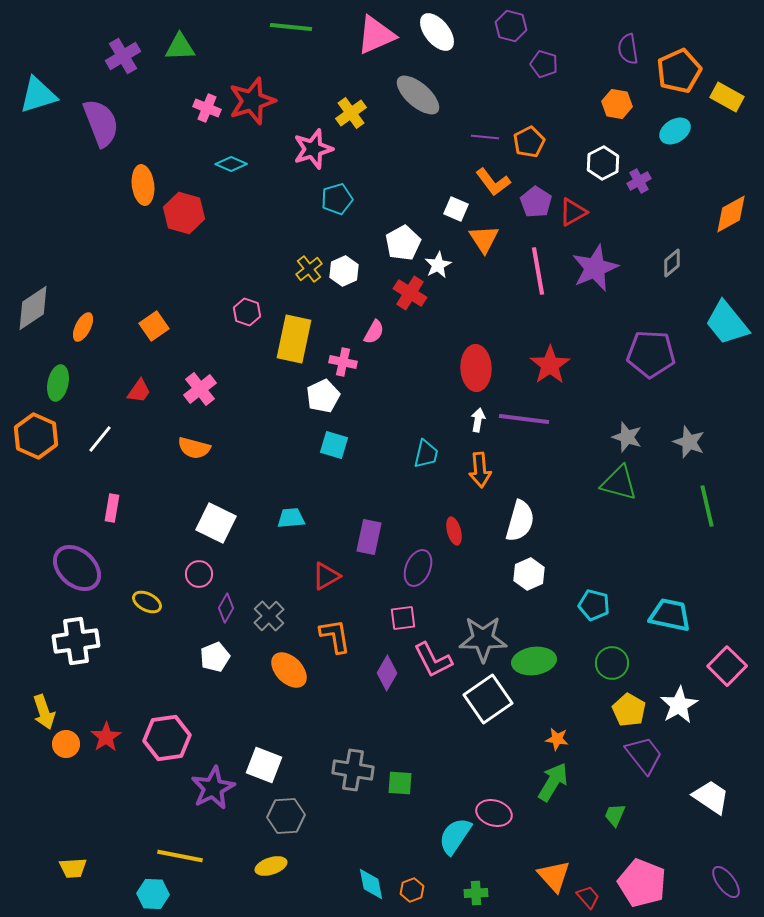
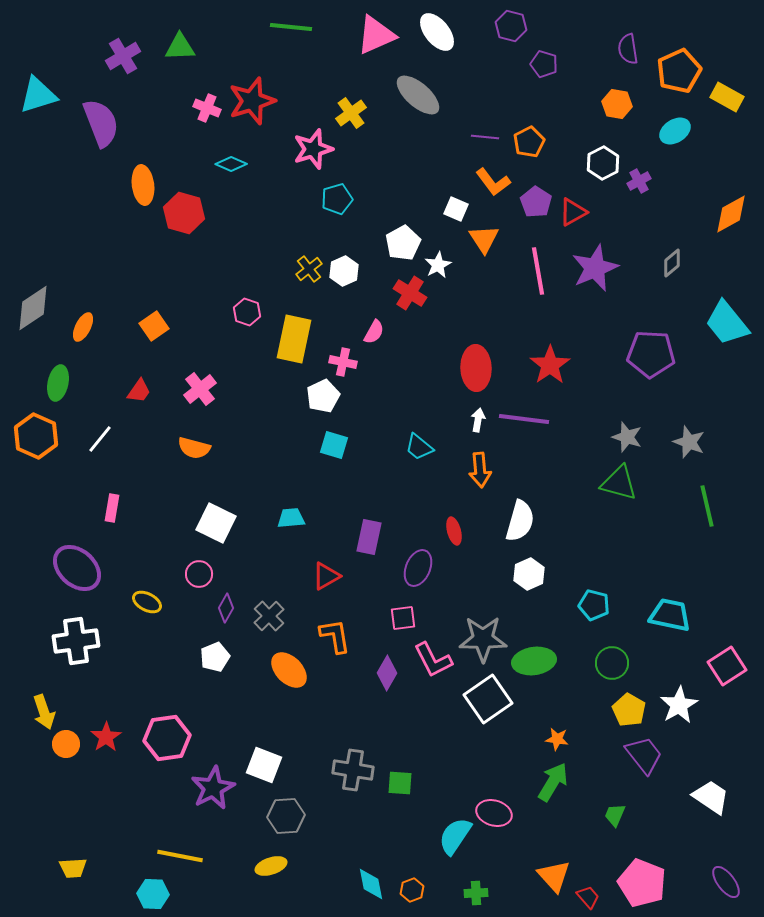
cyan trapezoid at (426, 454): moved 7 px left, 7 px up; rotated 116 degrees clockwise
pink square at (727, 666): rotated 12 degrees clockwise
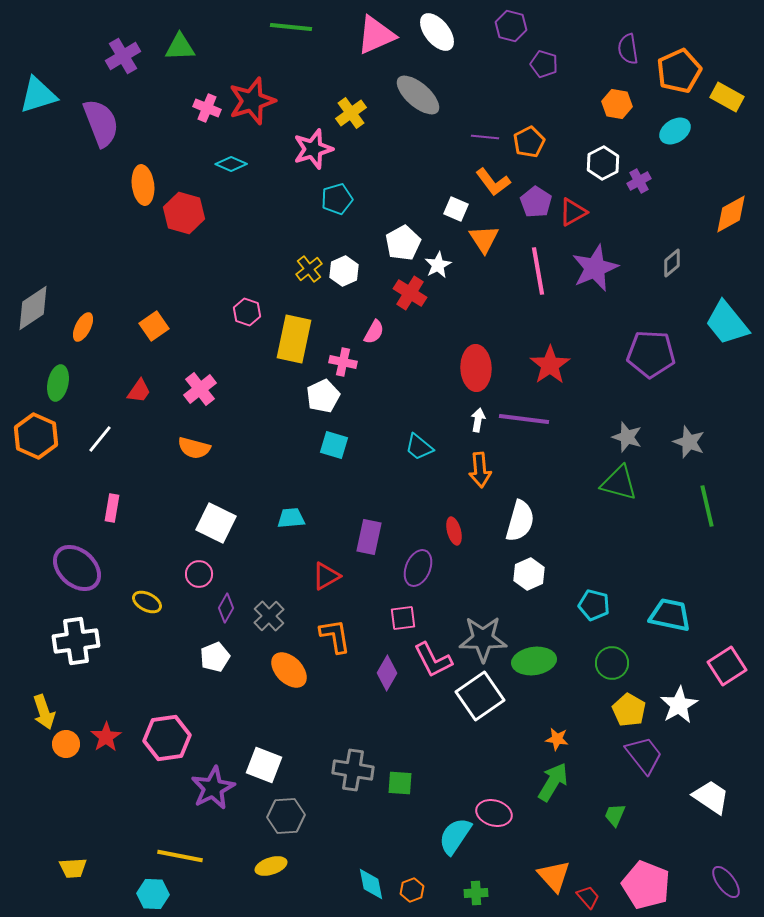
white square at (488, 699): moved 8 px left, 3 px up
pink pentagon at (642, 883): moved 4 px right, 2 px down
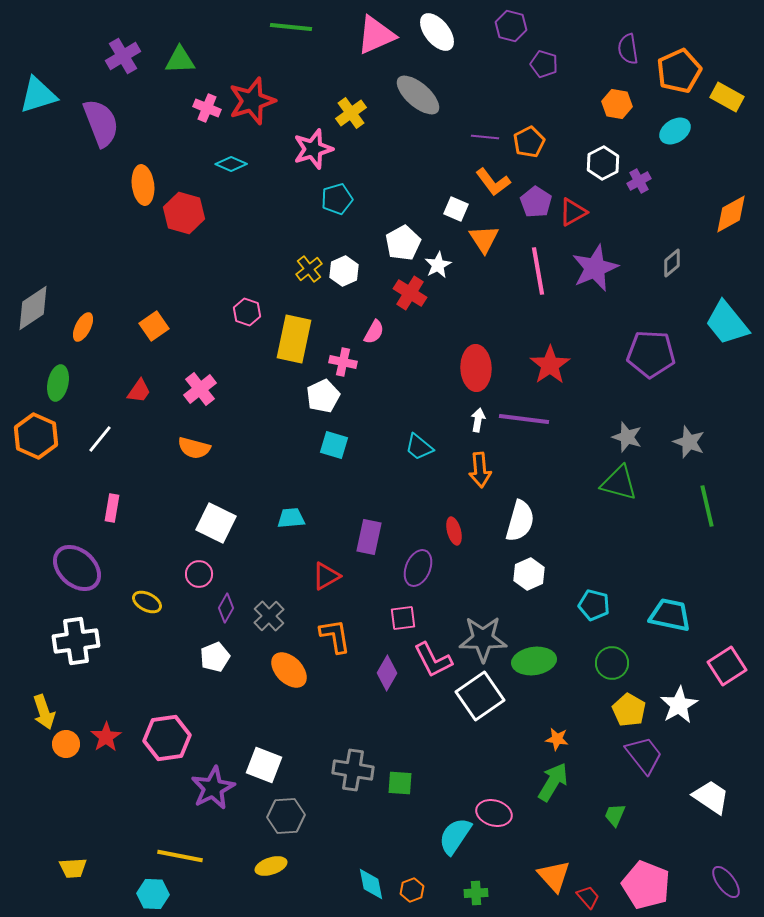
green triangle at (180, 47): moved 13 px down
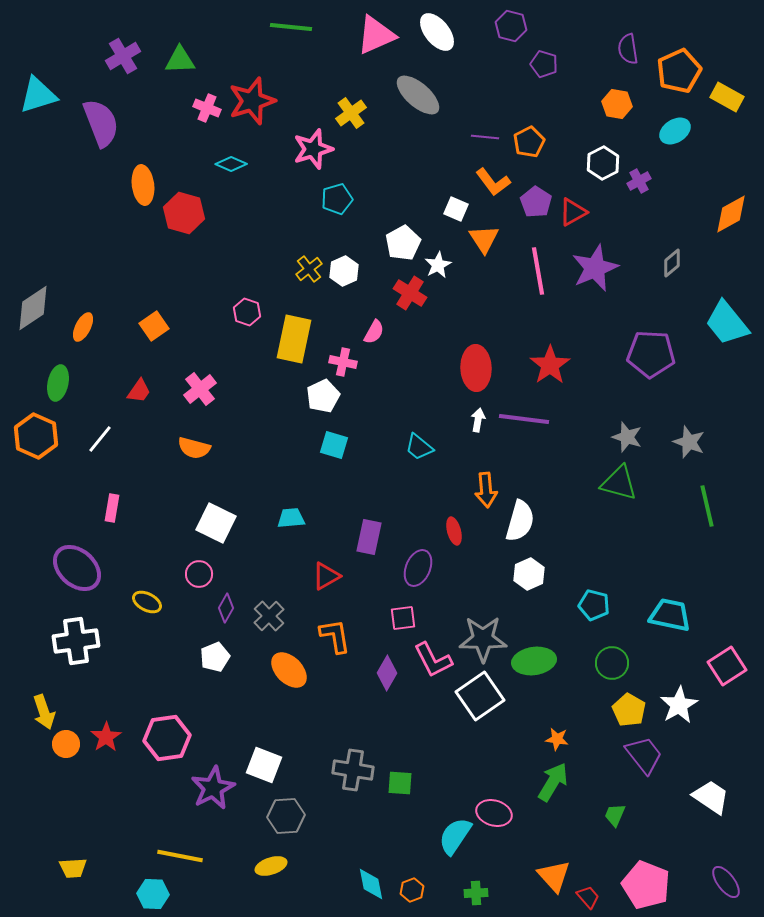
orange arrow at (480, 470): moved 6 px right, 20 px down
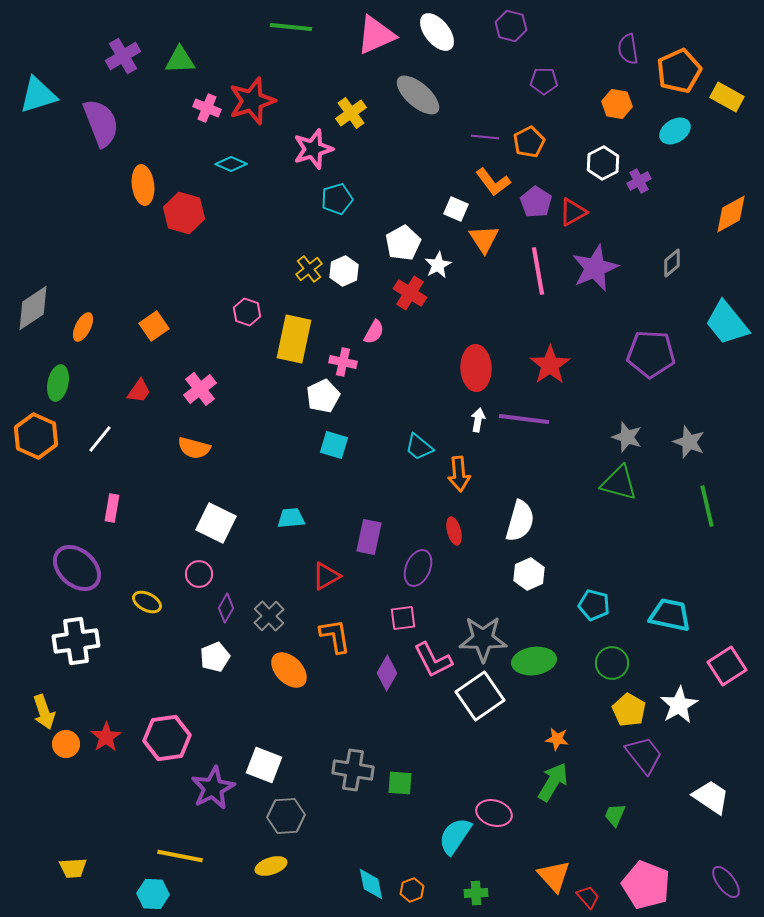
purple pentagon at (544, 64): moved 17 px down; rotated 16 degrees counterclockwise
orange arrow at (486, 490): moved 27 px left, 16 px up
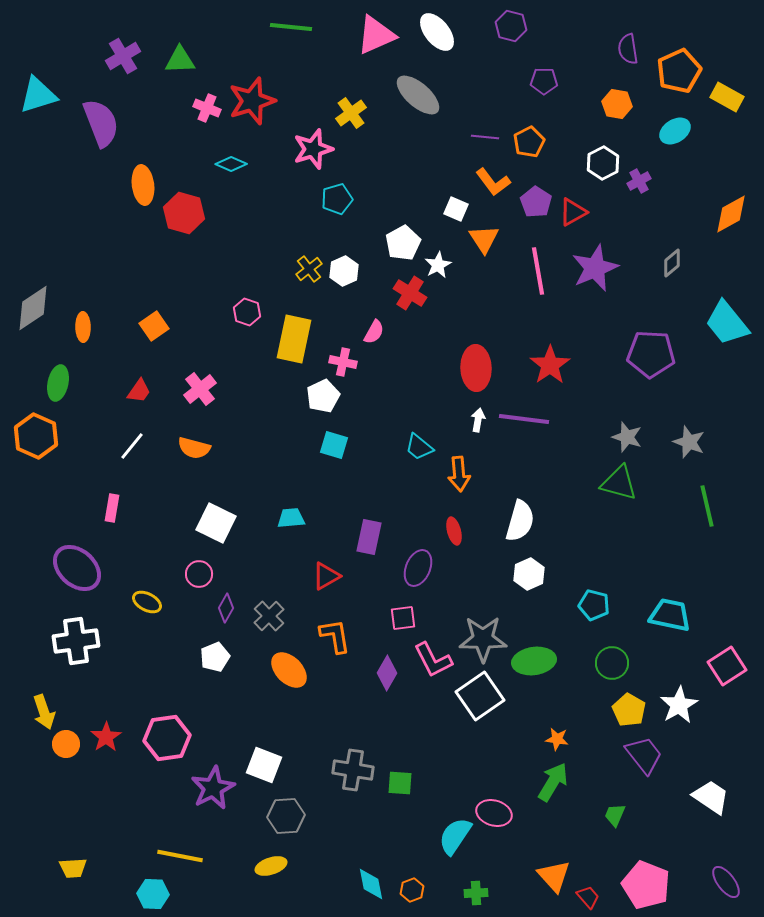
orange ellipse at (83, 327): rotated 28 degrees counterclockwise
white line at (100, 439): moved 32 px right, 7 px down
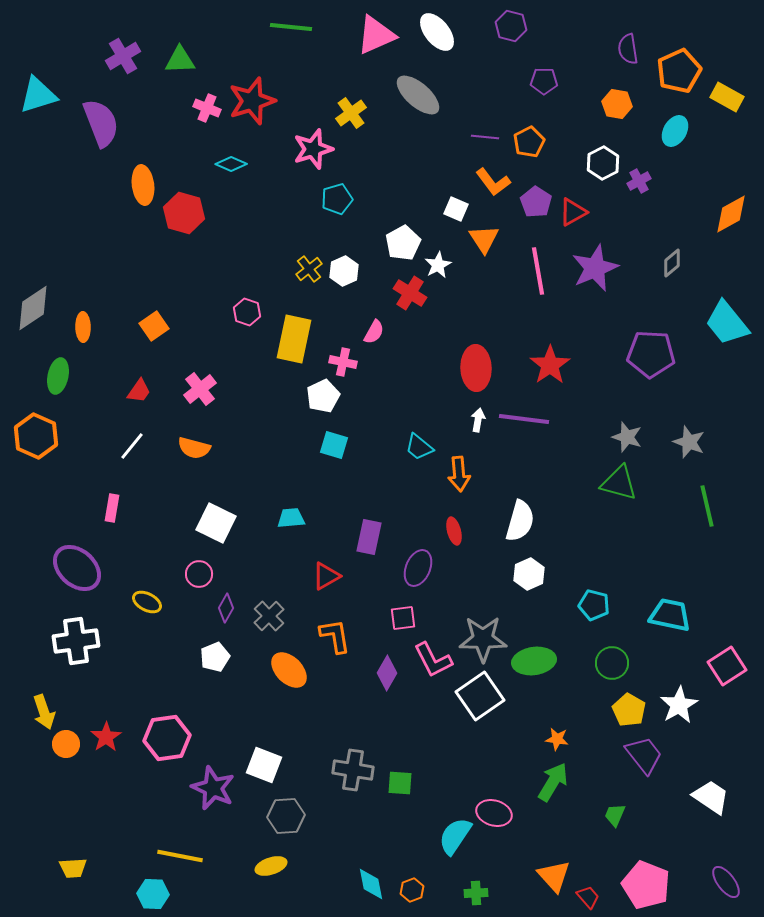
cyan ellipse at (675, 131): rotated 28 degrees counterclockwise
green ellipse at (58, 383): moved 7 px up
purple star at (213, 788): rotated 21 degrees counterclockwise
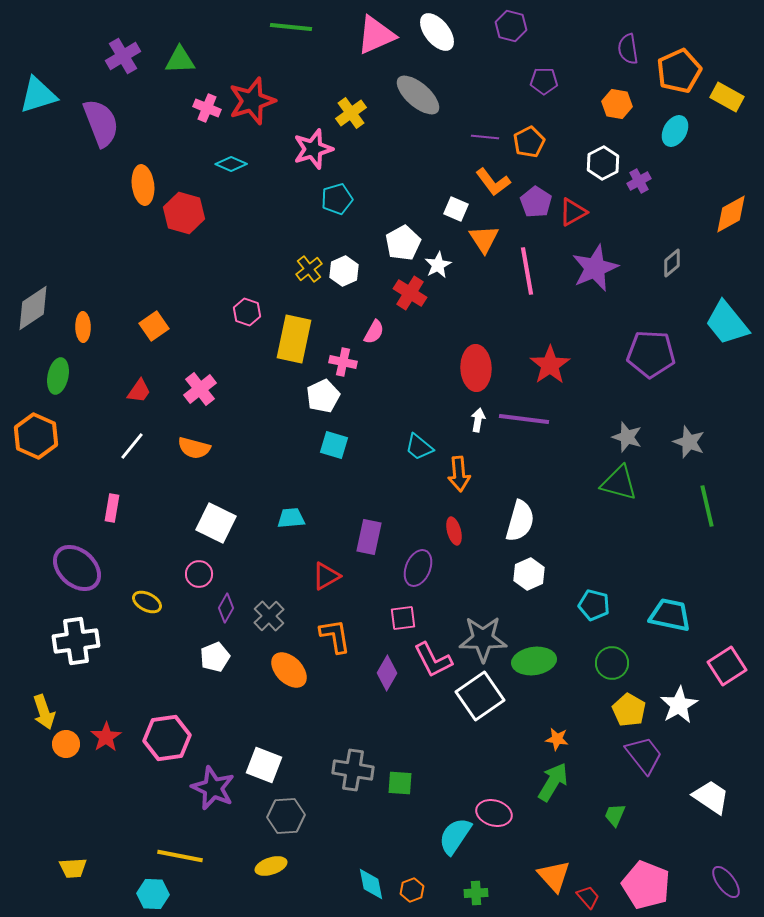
pink line at (538, 271): moved 11 px left
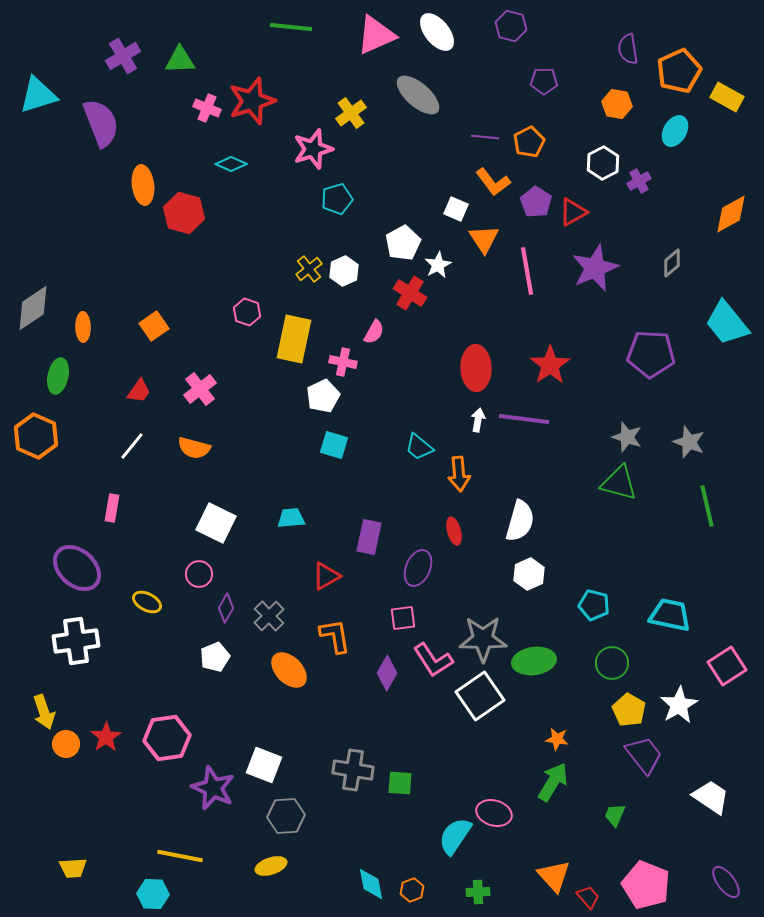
pink L-shape at (433, 660): rotated 6 degrees counterclockwise
green cross at (476, 893): moved 2 px right, 1 px up
